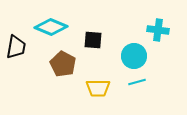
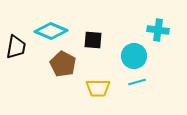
cyan diamond: moved 4 px down
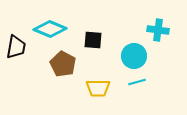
cyan diamond: moved 1 px left, 2 px up
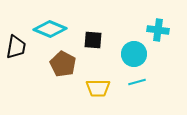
cyan circle: moved 2 px up
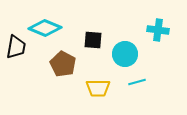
cyan diamond: moved 5 px left, 1 px up
cyan circle: moved 9 px left
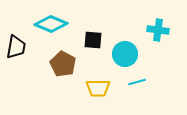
cyan diamond: moved 6 px right, 4 px up
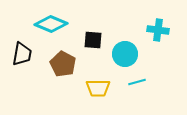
black trapezoid: moved 6 px right, 7 px down
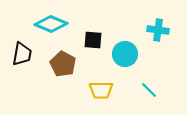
cyan line: moved 12 px right, 8 px down; rotated 60 degrees clockwise
yellow trapezoid: moved 3 px right, 2 px down
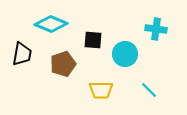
cyan cross: moved 2 px left, 1 px up
brown pentagon: rotated 25 degrees clockwise
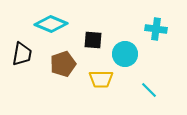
yellow trapezoid: moved 11 px up
